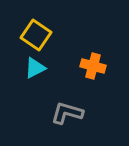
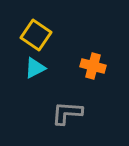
gray L-shape: rotated 12 degrees counterclockwise
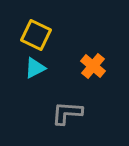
yellow square: rotated 8 degrees counterclockwise
orange cross: rotated 25 degrees clockwise
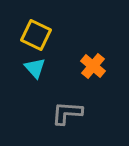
cyan triangle: rotated 45 degrees counterclockwise
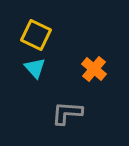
orange cross: moved 1 px right, 3 px down
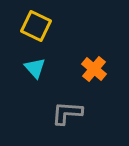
yellow square: moved 9 px up
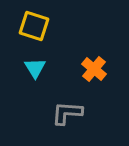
yellow square: moved 2 px left; rotated 8 degrees counterclockwise
cyan triangle: rotated 10 degrees clockwise
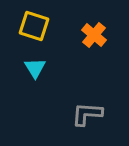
orange cross: moved 34 px up
gray L-shape: moved 20 px right, 1 px down
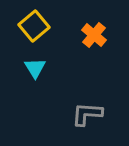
yellow square: rotated 32 degrees clockwise
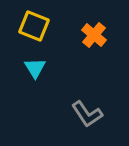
yellow square: rotated 28 degrees counterclockwise
gray L-shape: rotated 128 degrees counterclockwise
